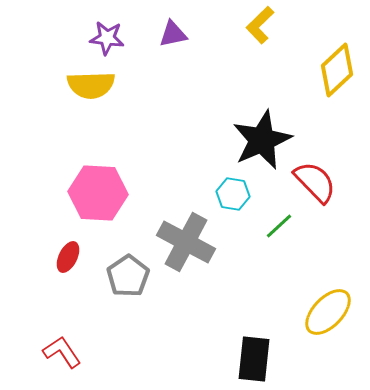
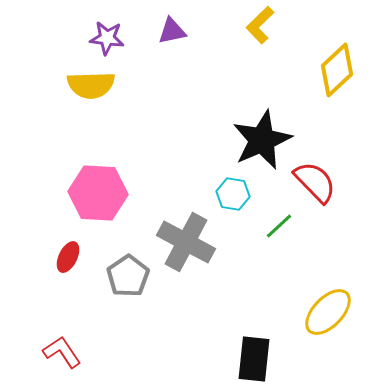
purple triangle: moved 1 px left, 3 px up
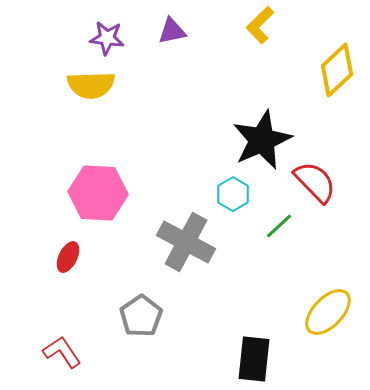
cyan hexagon: rotated 20 degrees clockwise
gray pentagon: moved 13 px right, 40 px down
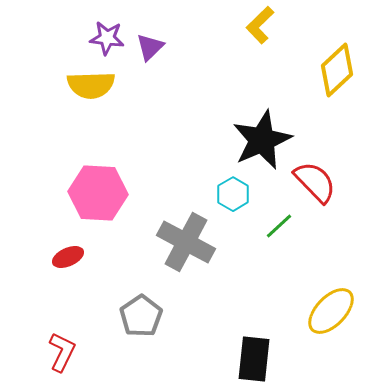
purple triangle: moved 22 px left, 16 px down; rotated 32 degrees counterclockwise
red ellipse: rotated 40 degrees clockwise
yellow ellipse: moved 3 px right, 1 px up
red L-shape: rotated 60 degrees clockwise
